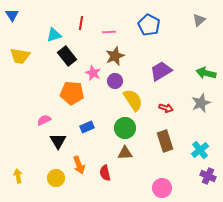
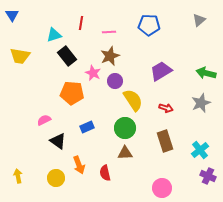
blue pentagon: rotated 25 degrees counterclockwise
brown star: moved 5 px left
black triangle: rotated 24 degrees counterclockwise
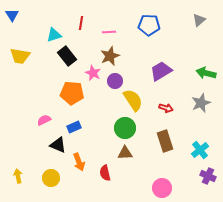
blue rectangle: moved 13 px left
black triangle: moved 4 px down; rotated 12 degrees counterclockwise
orange arrow: moved 3 px up
yellow circle: moved 5 px left
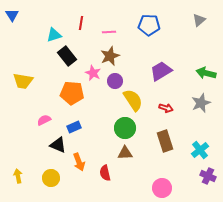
yellow trapezoid: moved 3 px right, 25 px down
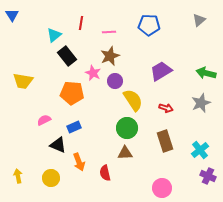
cyan triangle: rotated 21 degrees counterclockwise
green circle: moved 2 px right
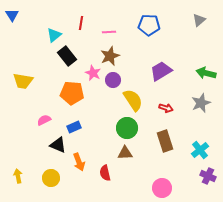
purple circle: moved 2 px left, 1 px up
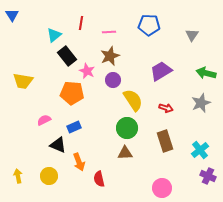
gray triangle: moved 7 px left, 15 px down; rotated 16 degrees counterclockwise
pink star: moved 6 px left, 2 px up
red semicircle: moved 6 px left, 6 px down
yellow circle: moved 2 px left, 2 px up
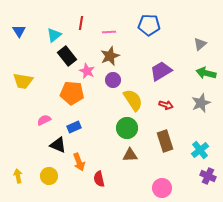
blue triangle: moved 7 px right, 16 px down
gray triangle: moved 8 px right, 9 px down; rotated 16 degrees clockwise
red arrow: moved 3 px up
brown triangle: moved 5 px right, 2 px down
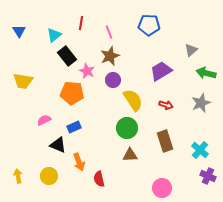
pink line: rotated 72 degrees clockwise
gray triangle: moved 9 px left, 6 px down
cyan cross: rotated 12 degrees counterclockwise
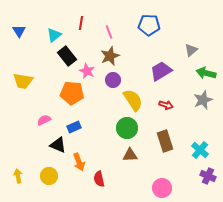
gray star: moved 2 px right, 3 px up
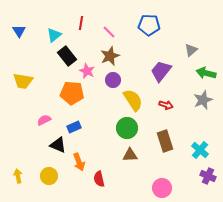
pink line: rotated 24 degrees counterclockwise
purple trapezoid: rotated 20 degrees counterclockwise
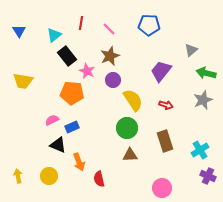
pink line: moved 3 px up
pink semicircle: moved 8 px right
blue rectangle: moved 2 px left
cyan cross: rotated 18 degrees clockwise
